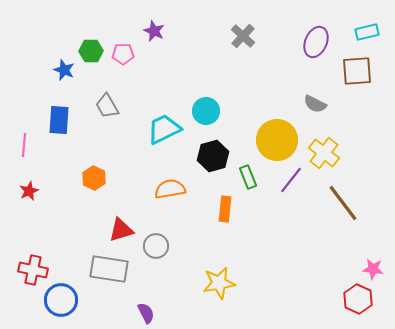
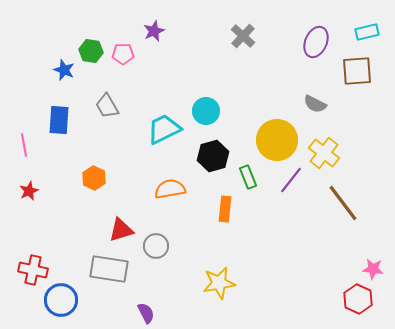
purple star: rotated 25 degrees clockwise
green hexagon: rotated 10 degrees clockwise
pink line: rotated 15 degrees counterclockwise
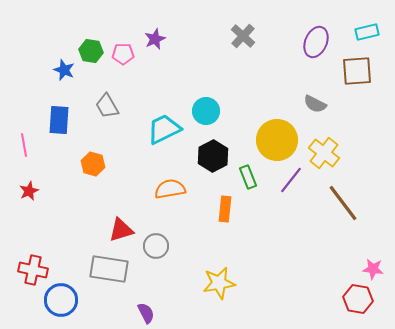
purple star: moved 1 px right, 8 px down
black hexagon: rotated 12 degrees counterclockwise
orange hexagon: moved 1 px left, 14 px up; rotated 10 degrees counterclockwise
red hexagon: rotated 16 degrees counterclockwise
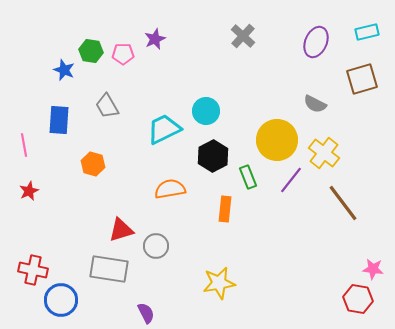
brown square: moved 5 px right, 8 px down; rotated 12 degrees counterclockwise
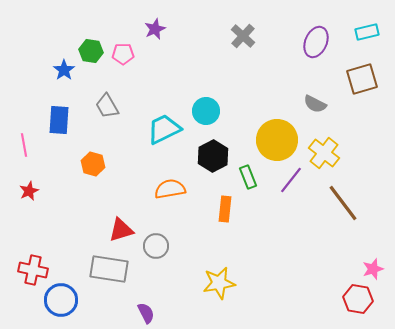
purple star: moved 10 px up
blue star: rotated 15 degrees clockwise
pink star: rotated 25 degrees counterclockwise
